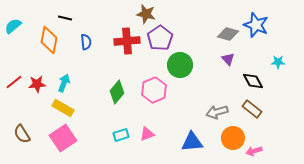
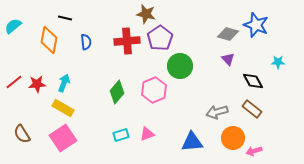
green circle: moved 1 px down
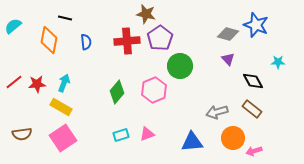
yellow rectangle: moved 2 px left, 1 px up
brown semicircle: rotated 66 degrees counterclockwise
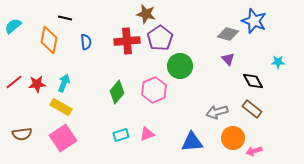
blue star: moved 2 px left, 4 px up
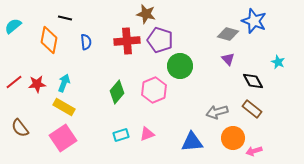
purple pentagon: moved 2 px down; rotated 20 degrees counterclockwise
cyan star: rotated 24 degrees clockwise
yellow rectangle: moved 3 px right
brown semicircle: moved 2 px left, 6 px up; rotated 60 degrees clockwise
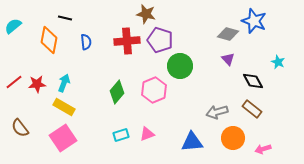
pink arrow: moved 9 px right, 2 px up
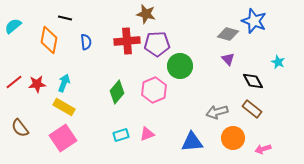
purple pentagon: moved 3 px left, 4 px down; rotated 20 degrees counterclockwise
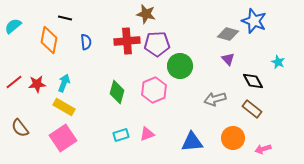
green diamond: rotated 25 degrees counterclockwise
gray arrow: moved 2 px left, 13 px up
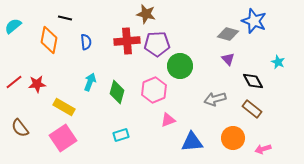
cyan arrow: moved 26 px right, 1 px up
pink triangle: moved 21 px right, 14 px up
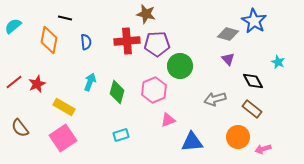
blue star: rotated 10 degrees clockwise
red star: rotated 18 degrees counterclockwise
orange circle: moved 5 px right, 1 px up
